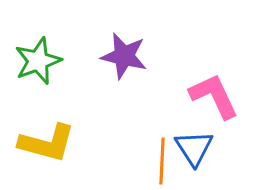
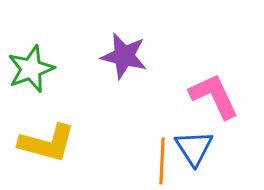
green star: moved 7 px left, 8 px down
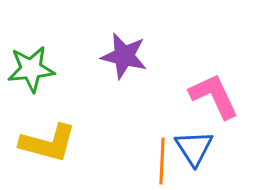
green star: rotated 15 degrees clockwise
yellow L-shape: moved 1 px right
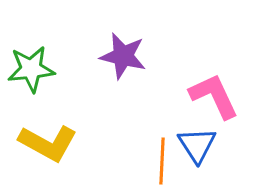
purple star: moved 1 px left
yellow L-shape: rotated 14 degrees clockwise
blue triangle: moved 3 px right, 3 px up
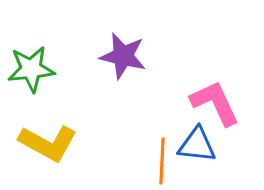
pink L-shape: moved 1 px right, 7 px down
blue triangle: rotated 51 degrees counterclockwise
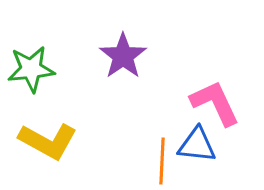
purple star: rotated 24 degrees clockwise
yellow L-shape: moved 2 px up
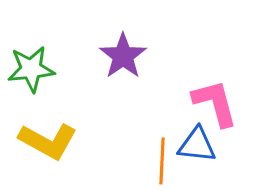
pink L-shape: rotated 10 degrees clockwise
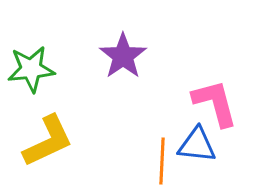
yellow L-shape: rotated 54 degrees counterclockwise
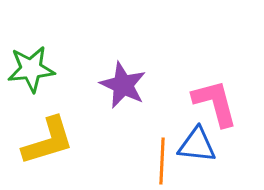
purple star: moved 29 px down; rotated 12 degrees counterclockwise
yellow L-shape: rotated 8 degrees clockwise
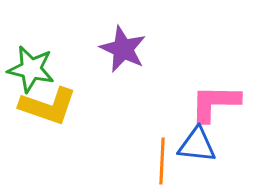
green star: rotated 18 degrees clockwise
purple star: moved 36 px up
pink L-shape: rotated 74 degrees counterclockwise
yellow L-shape: moved 35 px up; rotated 36 degrees clockwise
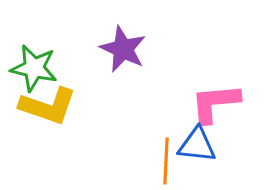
green star: moved 3 px right, 1 px up
pink L-shape: rotated 6 degrees counterclockwise
orange line: moved 4 px right
